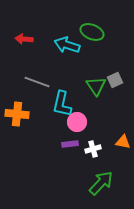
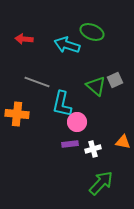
green triangle: rotated 15 degrees counterclockwise
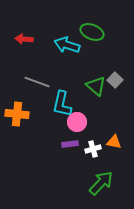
gray square: rotated 21 degrees counterclockwise
orange triangle: moved 9 px left
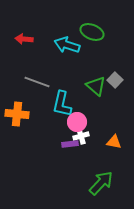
white cross: moved 12 px left, 13 px up
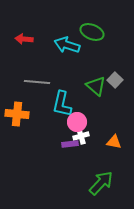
gray line: rotated 15 degrees counterclockwise
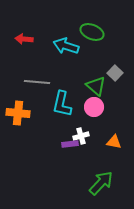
cyan arrow: moved 1 px left, 1 px down
gray square: moved 7 px up
orange cross: moved 1 px right, 1 px up
pink circle: moved 17 px right, 15 px up
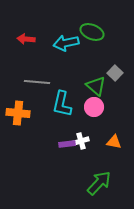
red arrow: moved 2 px right
cyan arrow: moved 3 px up; rotated 30 degrees counterclockwise
white cross: moved 5 px down
purple rectangle: moved 3 px left
green arrow: moved 2 px left
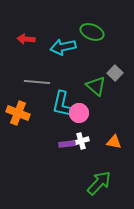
cyan arrow: moved 3 px left, 4 px down
pink circle: moved 15 px left, 6 px down
orange cross: rotated 15 degrees clockwise
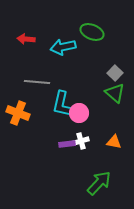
green triangle: moved 19 px right, 7 px down
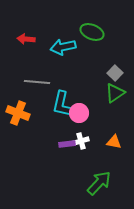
green triangle: rotated 45 degrees clockwise
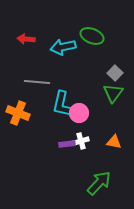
green ellipse: moved 4 px down
green triangle: moved 2 px left; rotated 20 degrees counterclockwise
